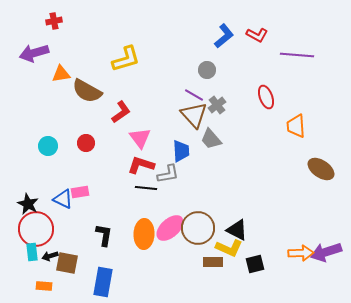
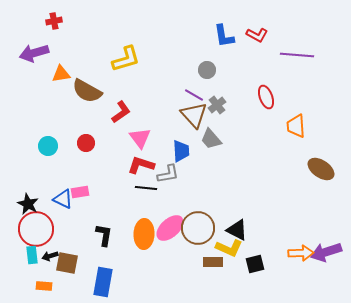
blue L-shape at (224, 36): rotated 120 degrees clockwise
cyan rectangle at (32, 252): moved 3 px down
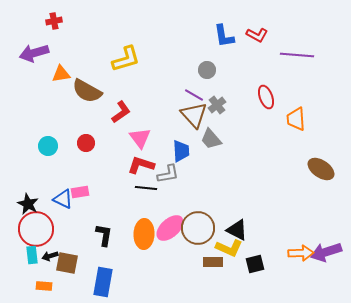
orange trapezoid at (296, 126): moved 7 px up
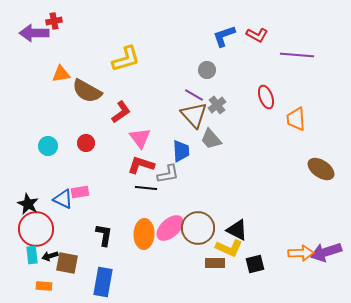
blue L-shape at (224, 36): rotated 80 degrees clockwise
purple arrow at (34, 53): moved 20 px up; rotated 16 degrees clockwise
brown rectangle at (213, 262): moved 2 px right, 1 px down
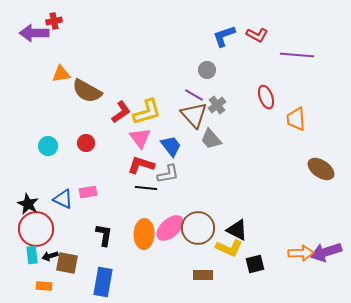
yellow L-shape at (126, 59): moved 21 px right, 53 px down
blue trapezoid at (181, 151): moved 10 px left, 5 px up; rotated 35 degrees counterclockwise
pink rectangle at (80, 192): moved 8 px right
brown rectangle at (215, 263): moved 12 px left, 12 px down
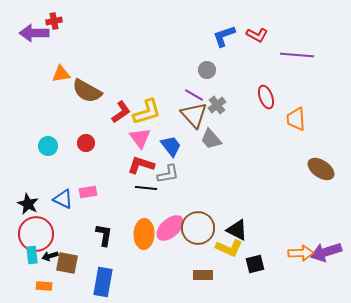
red circle at (36, 229): moved 5 px down
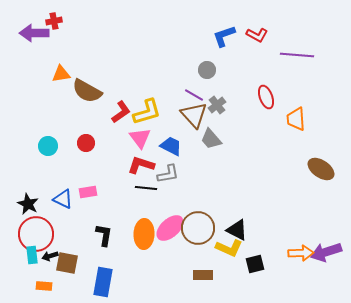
blue trapezoid at (171, 146): rotated 25 degrees counterclockwise
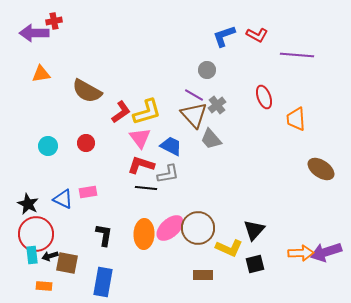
orange triangle at (61, 74): moved 20 px left
red ellipse at (266, 97): moved 2 px left
black triangle at (237, 230): moved 17 px right; rotated 45 degrees clockwise
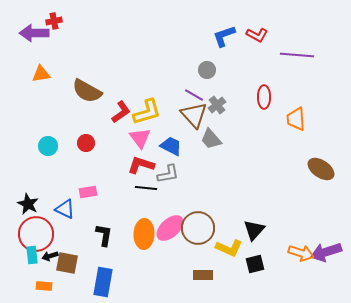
red ellipse at (264, 97): rotated 20 degrees clockwise
blue triangle at (63, 199): moved 2 px right, 10 px down
orange arrow at (301, 253): rotated 20 degrees clockwise
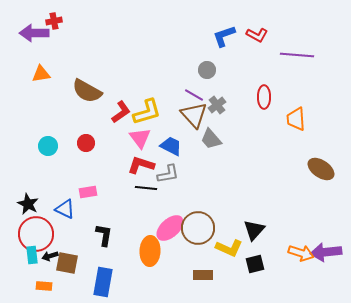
orange ellipse at (144, 234): moved 6 px right, 17 px down
purple arrow at (326, 252): rotated 12 degrees clockwise
